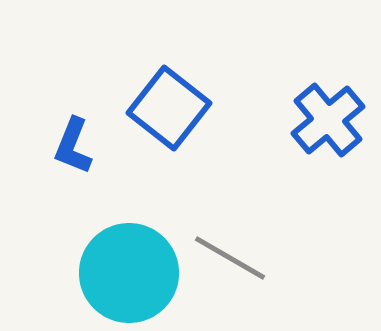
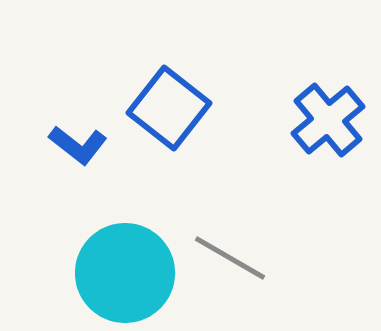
blue L-shape: moved 5 px right, 1 px up; rotated 74 degrees counterclockwise
cyan circle: moved 4 px left
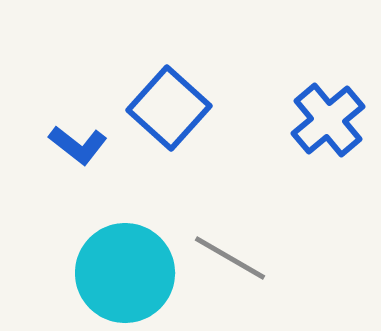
blue square: rotated 4 degrees clockwise
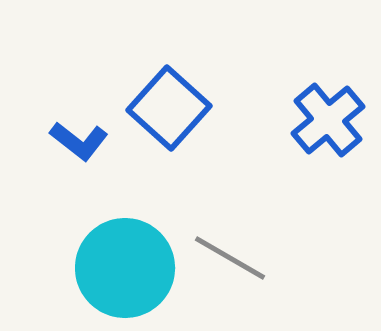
blue L-shape: moved 1 px right, 4 px up
cyan circle: moved 5 px up
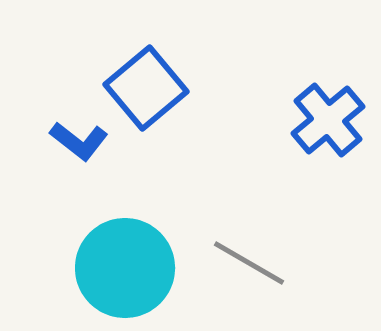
blue square: moved 23 px left, 20 px up; rotated 8 degrees clockwise
gray line: moved 19 px right, 5 px down
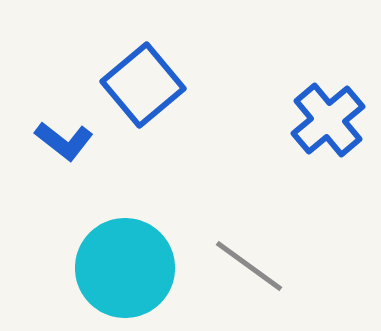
blue square: moved 3 px left, 3 px up
blue L-shape: moved 15 px left
gray line: moved 3 px down; rotated 6 degrees clockwise
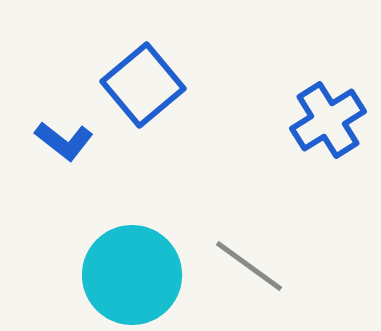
blue cross: rotated 8 degrees clockwise
cyan circle: moved 7 px right, 7 px down
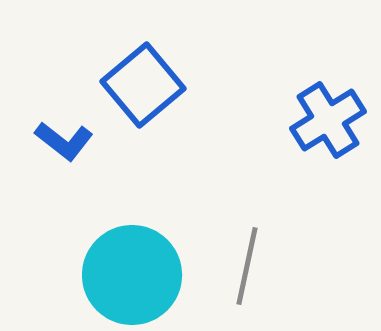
gray line: moved 2 px left; rotated 66 degrees clockwise
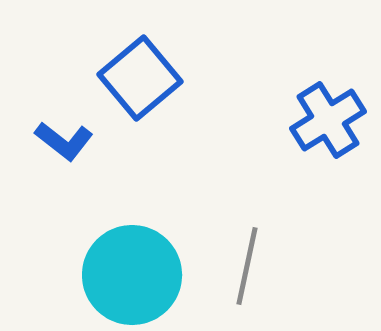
blue square: moved 3 px left, 7 px up
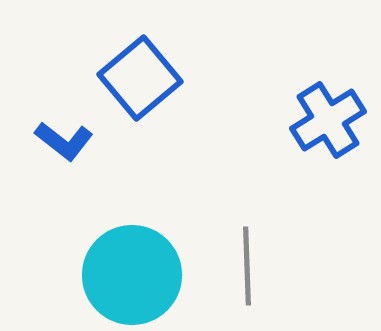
gray line: rotated 14 degrees counterclockwise
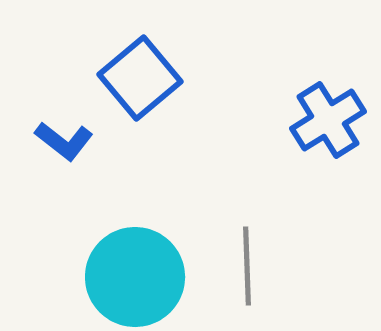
cyan circle: moved 3 px right, 2 px down
